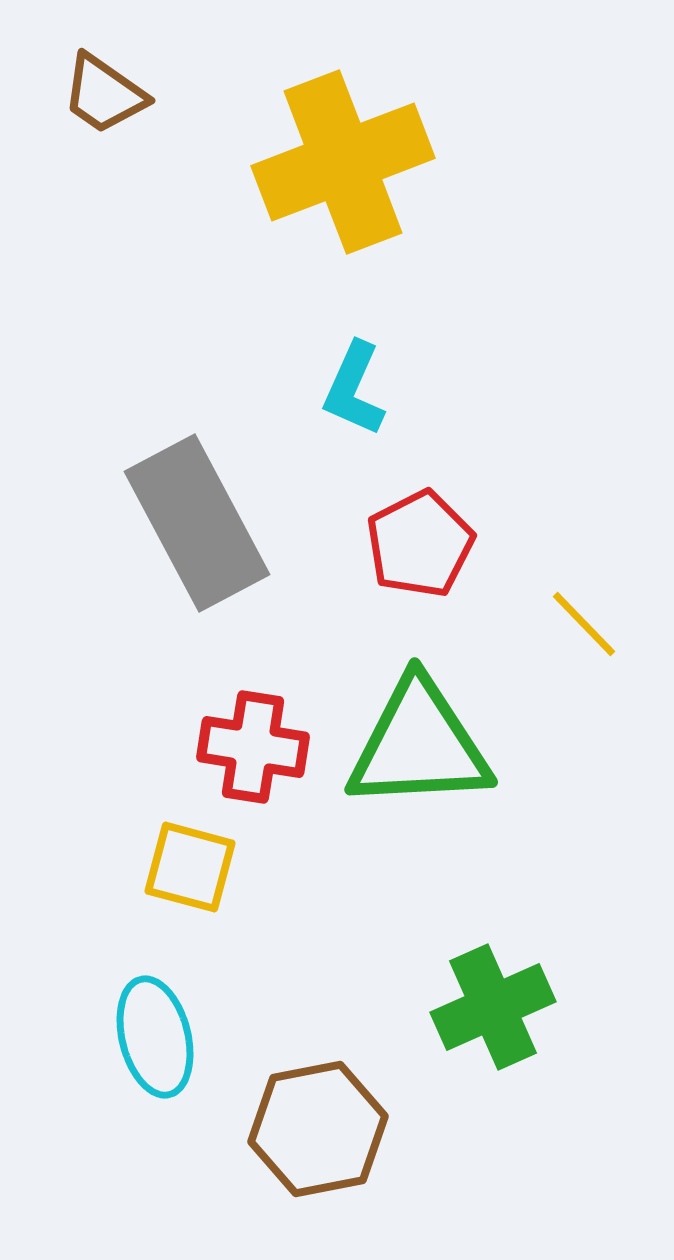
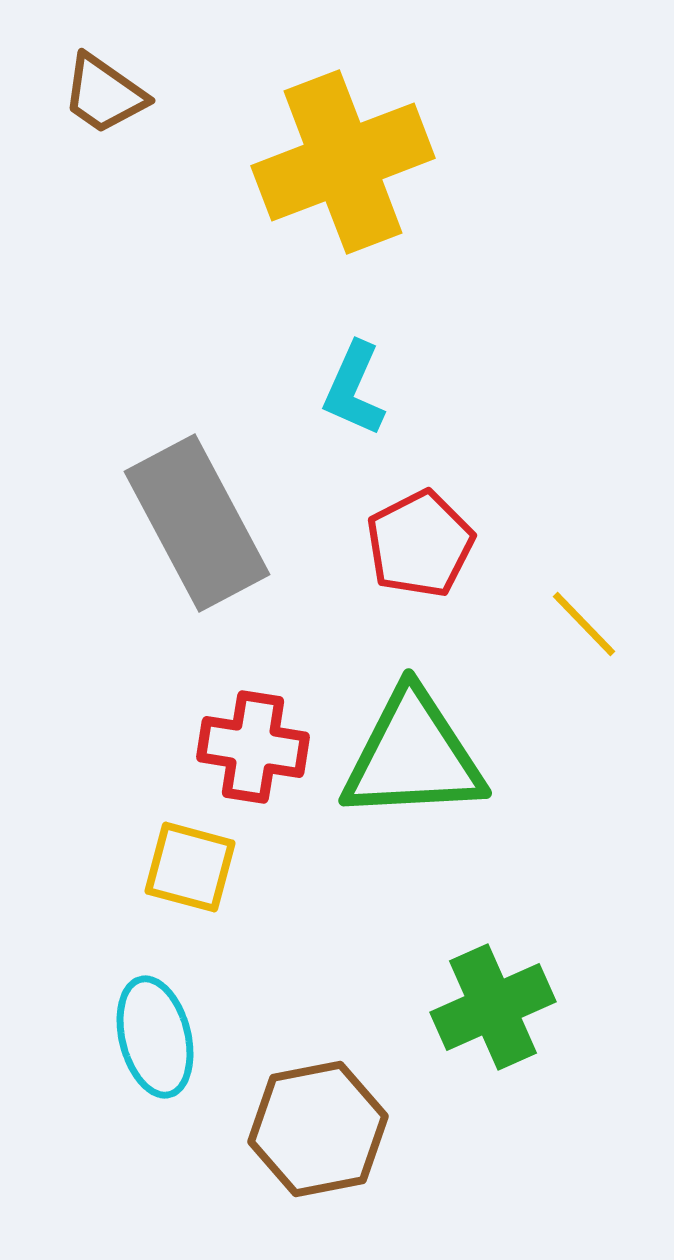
green triangle: moved 6 px left, 11 px down
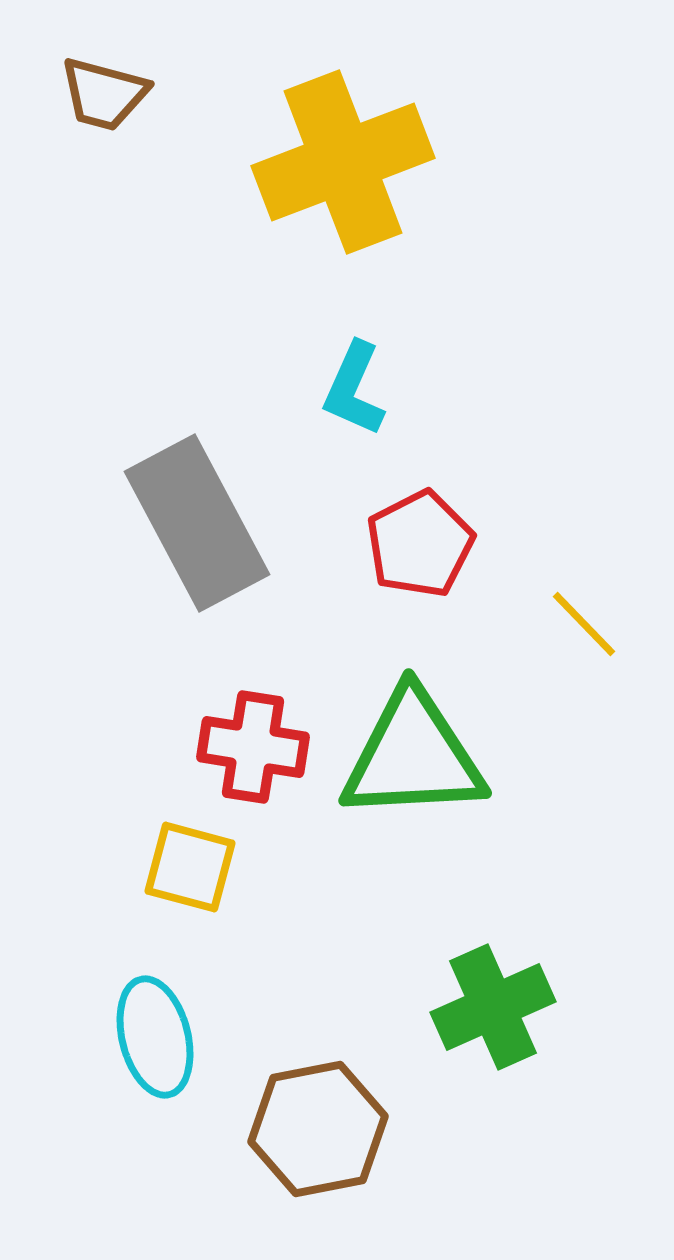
brown trapezoid: rotated 20 degrees counterclockwise
